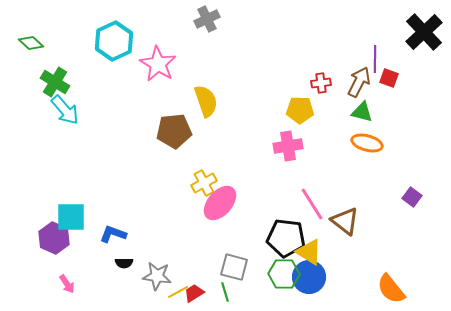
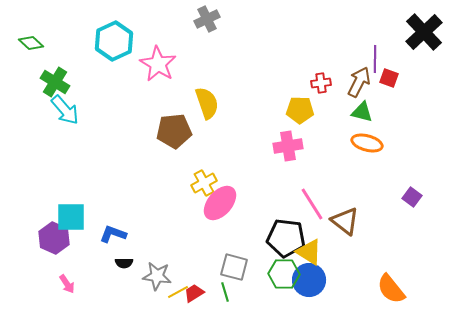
yellow semicircle: moved 1 px right, 2 px down
blue circle: moved 3 px down
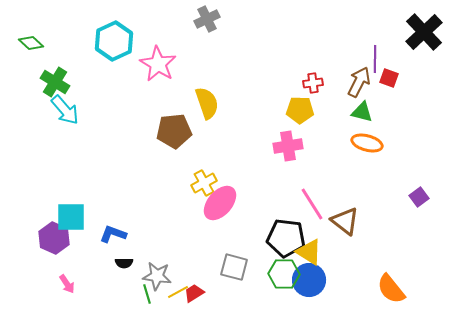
red cross: moved 8 px left
purple square: moved 7 px right; rotated 18 degrees clockwise
green line: moved 78 px left, 2 px down
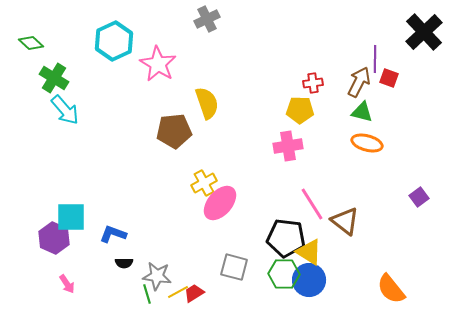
green cross: moved 1 px left, 4 px up
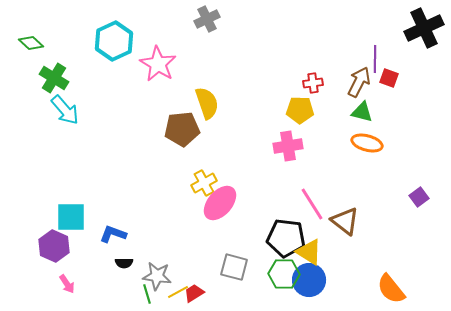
black cross: moved 4 px up; rotated 18 degrees clockwise
brown pentagon: moved 8 px right, 2 px up
purple hexagon: moved 8 px down
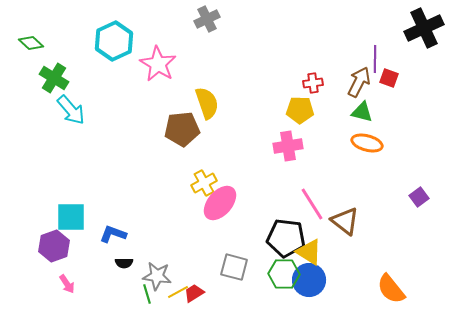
cyan arrow: moved 6 px right
purple hexagon: rotated 16 degrees clockwise
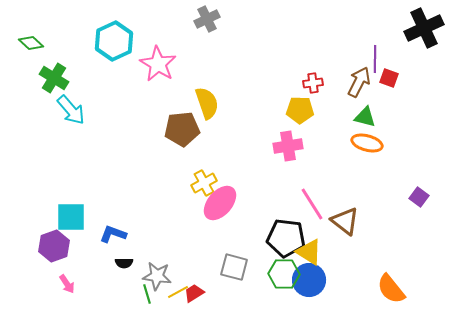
green triangle: moved 3 px right, 5 px down
purple square: rotated 18 degrees counterclockwise
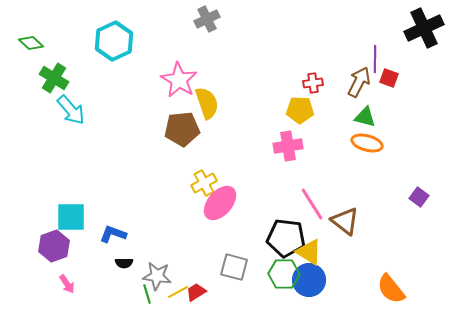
pink star: moved 21 px right, 16 px down
red trapezoid: moved 2 px right, 1 px up
